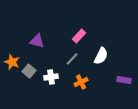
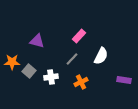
orange star: rotated 21 degrees counterclockwise
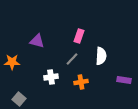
pink rectangle: rotated 24 degrees counterclockwise
white semicircle: rotated 24 degrees counterclockwise
gray square: moved 10 px left, 28 px down
orange cross: rotated 16 degrees clockwise
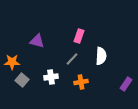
purple rectangle: moved 2 px right, 4 px down; rotated 64 degrees counterclockwise
gray square: moved 3 px right, 19 px up
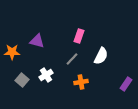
white semicircle: rotated 24 degrees clockwise
orange star: moved 10 px up
white cross: moved 5 px left, 2 px up; rotated 24 degrees counterclockwise
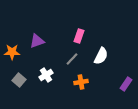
purple triangle: rotated 35 degrees counterclockwise
gray square: moved 3 px left
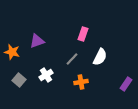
pink rectangle: moved 4 px right, 2 px up
orange star: rotated 14 degrees clockwise
white semicircle: moved 1 px left, 1 px down
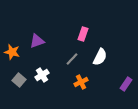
white cross: moved 4 px left
orange cross: rotated 16 degrees counterclockwise
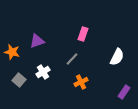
white semicircle: moved 17 px right
white cross: moved 1 px right, 3 px up
purple rectangle: moved 2 px left, 8 px down
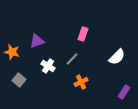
white semicircle: rotated 18 degrees clockwise
white cross: moved 5 px right, 6 px up; rotated 24 degrees counterclockwise
